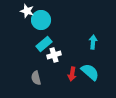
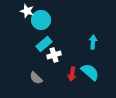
gray semicircle: rotated 32 degrees counterclockwise
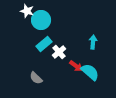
white cross: moved 5 px right, 3 px up; rotated 24 degrees counterclockwise
red arrow: moved 4 px right, 8 px up; rotated 64 degrees counterclockwise
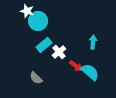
cyan circle: moved 3 px left, 1 px down
cyan rectangle: moved 1 px down
